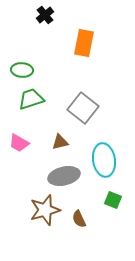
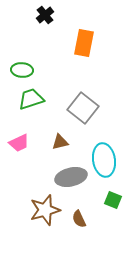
pink trapezoid: rotated 55 degrees counterclockwise
gray ellipse: moved 7 px right, 1 px down
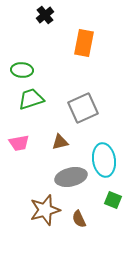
gray square: rotated 28 degrees clockwise
pink trapezoid: rotated 15 degrees clockwise
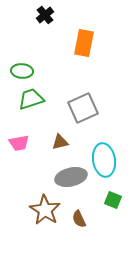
green ellipse: moved 1 px down
brown star: rotated 24 degrees counterclockwise
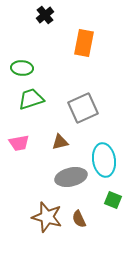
green ellipse: moved 3 px up
brown star: moved 2 px right, 7 px down; rotated 16 degrees counterclockwise
